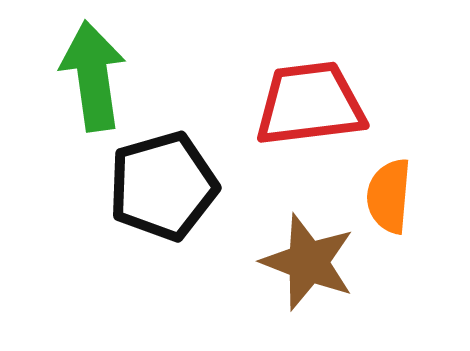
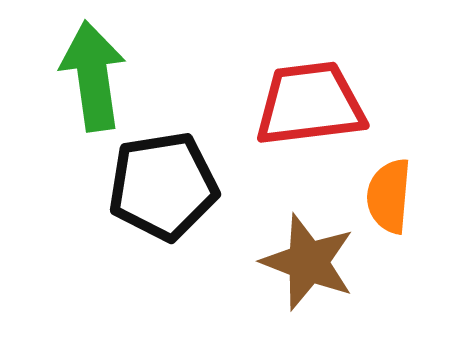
black pentagon: rotated 7 degrees clockwise
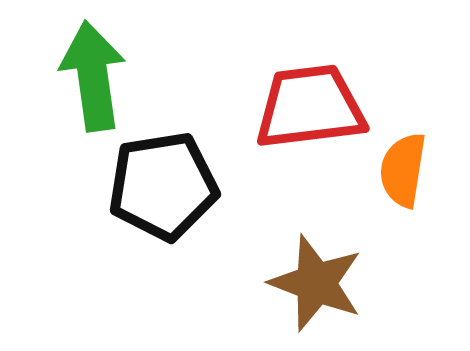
red trapezoid: moved 3 px down
orange semicircle: moved 14 px right, 26 px up; rotated 4 degrees clockwise
brown star: moved 8 px right, 21 px down
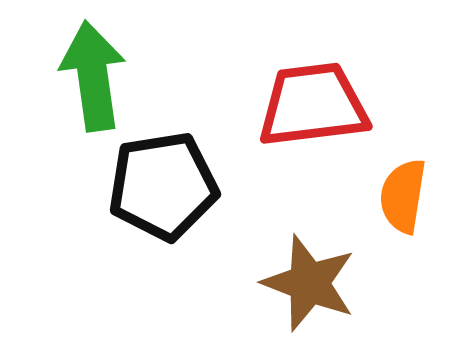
red trapezoid: moved 3 px right, 2 px up
orange semicircle: moved 26 px down
brown star: moved 7 px left
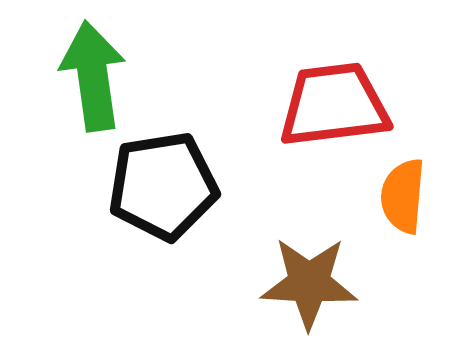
red trapezoid: moved 21 px right
orange semicircle: rotated 4 degrees counterclockwise
brown star: rotated 18 degrees counterclockwise
